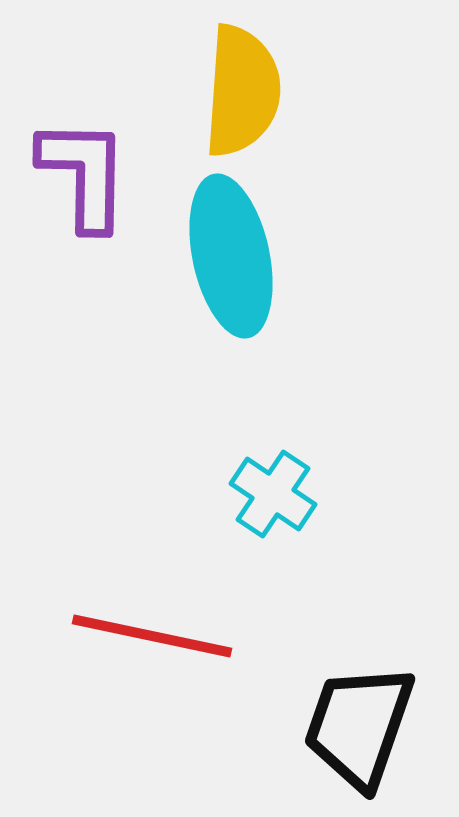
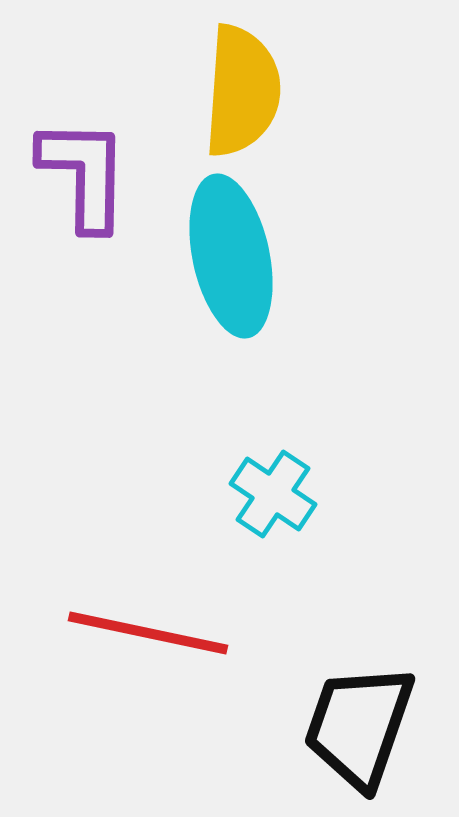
red line: moved 4 px left, 3 px up
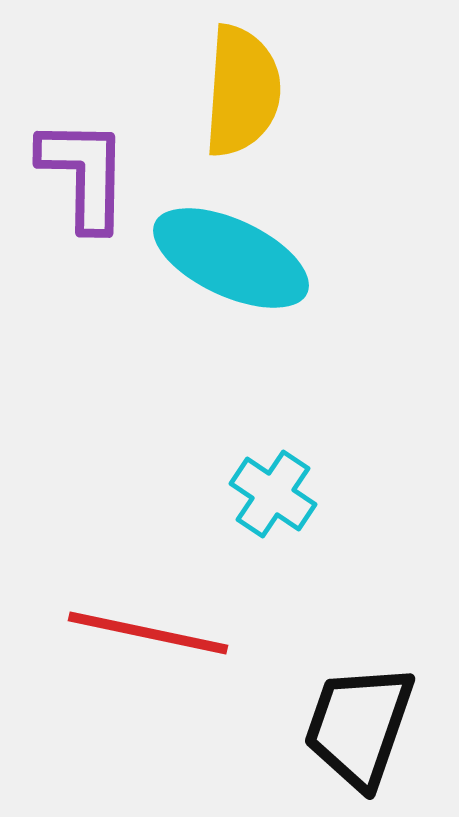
cyan ellipse: moved 2 px down; rotated 53 degrees counterclockwise
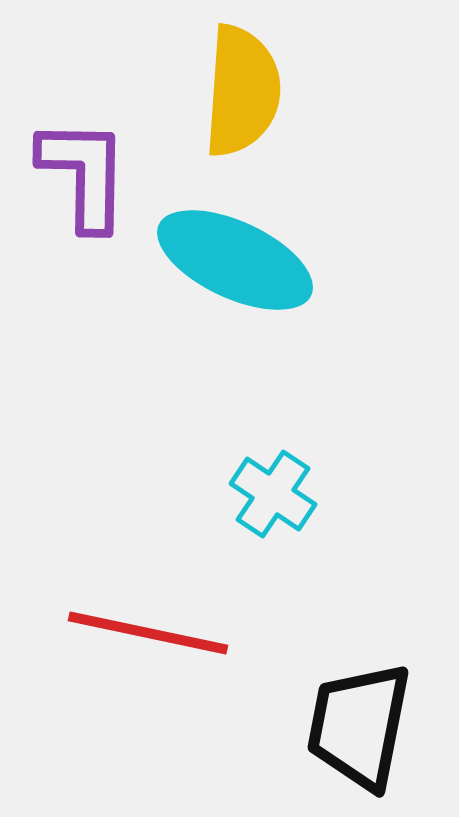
cyan ellipse: moved 4 px right, 2 px down
black trapezoid: rotated 8 degrees counterclockwise
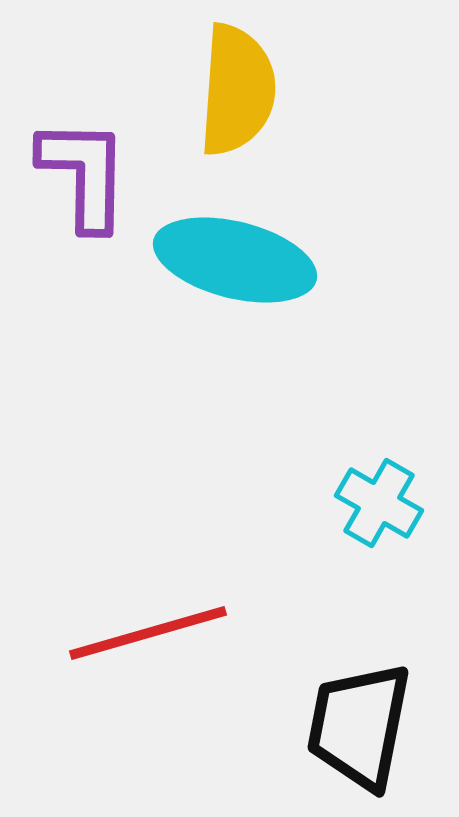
yellow semicircle: moved 5 px left, 1 px up
cyan ellipse: rotated 11 degrees counterclockwise
cyan cross: moved 106 px right, 9 px down; rotated 4 degrees counterclockwise
red line: rotated 28 degrees counterclockwise
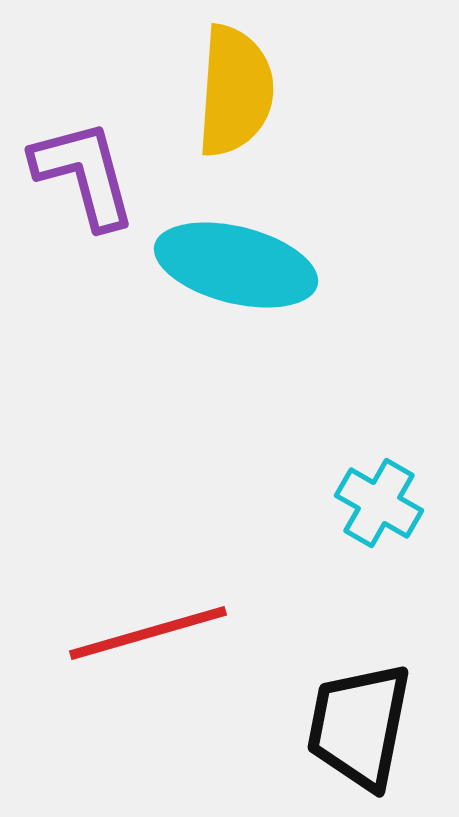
yellow semicircle: moved 2 px left, 1 px down
purple L-shape: rotated 16 degrees counterclockwise
cyan ellipse: moved 1 px right, 5 px down
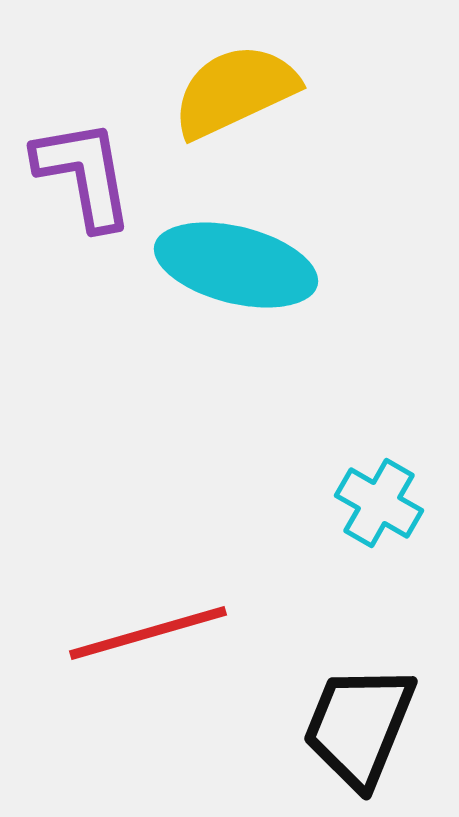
yellow semicircle: rotated 119 degrees counterclockwise
purple L-shape: rotated 5 degrees clockwise
black trapezoid: rotated 11 degrees clockwise
